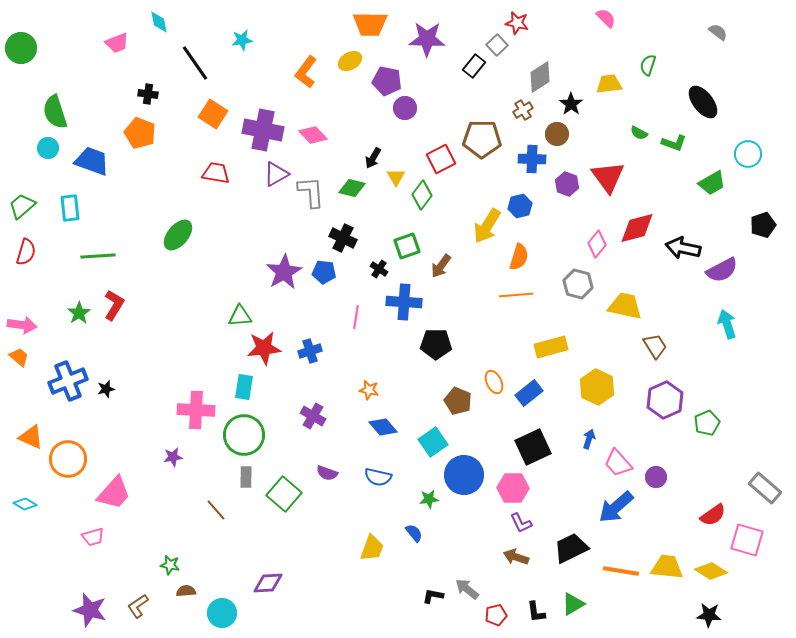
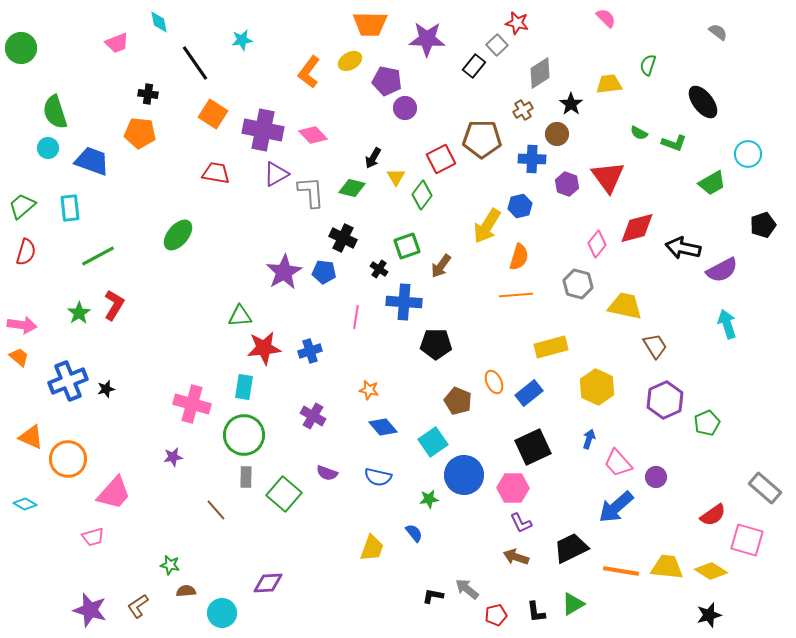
orange L-shape at (306, 72): moved 3 px right
gray diamond at (540, 77): moved 4 px up
orange pentagon at (140, 133): rotated 16 degrees counterclockwise
green line at (98, 256): rotated 24 degrees counterclockwise
pink cross at (196, 410): moved 4 px left, 6 px up; rotated 12 degrees clockwise
black star at (709, 615): rotated 20 degrees counterclockwise
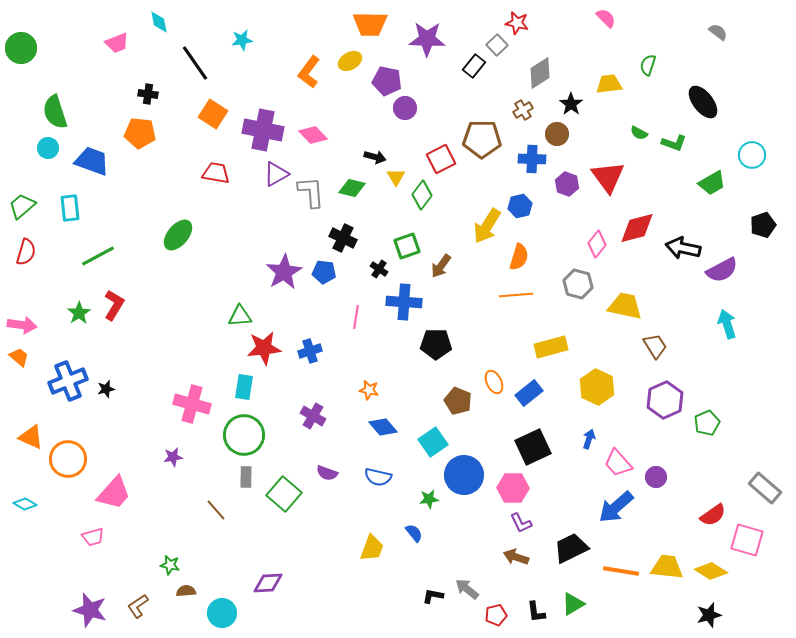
cyan circle at (748, 154): moved 4 px right, 1 px down
black arrow at (373, 158): moved 2 px right, 1 px up; rotated 105 degrees counterclockwise
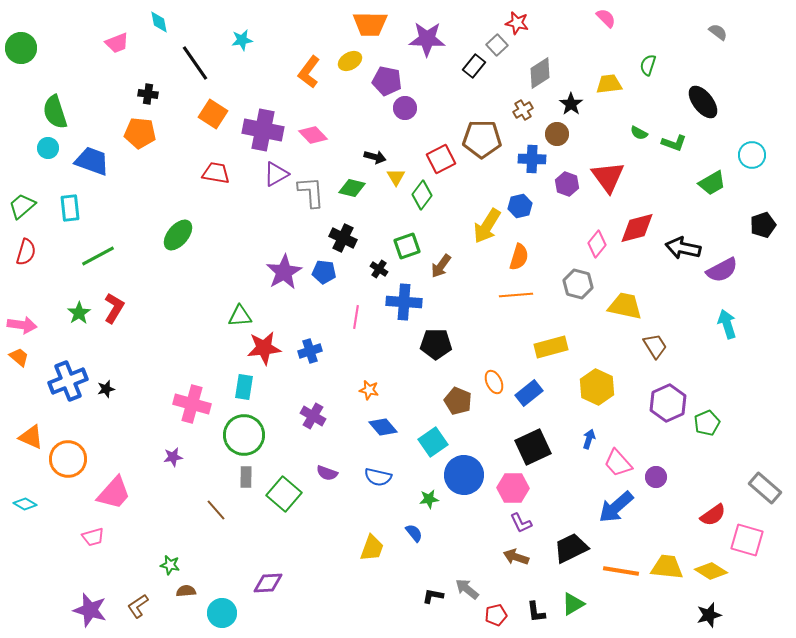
red L-shape at (114, 305): moved 3 px down
purple hexagon at (665, 400): moved 3 px right, 3 px down
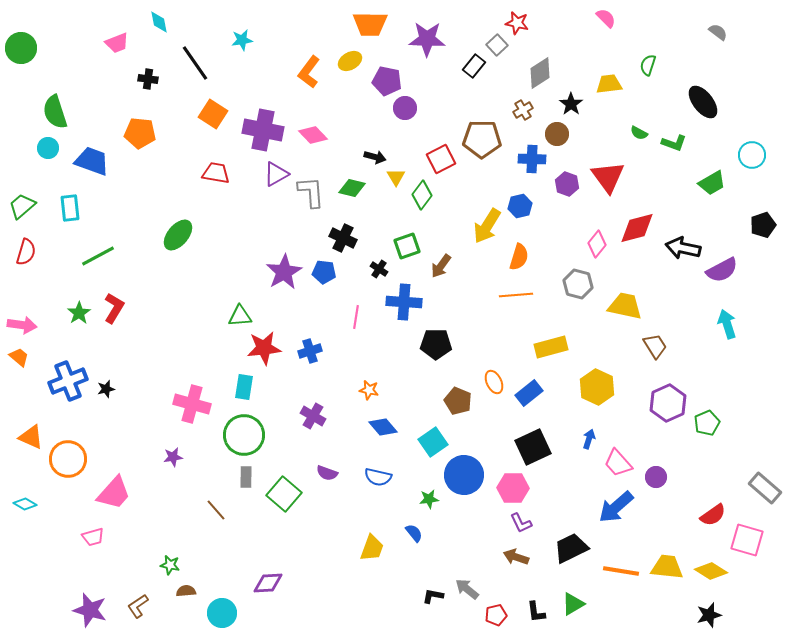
black cross at (148, 94): moved 15 px up
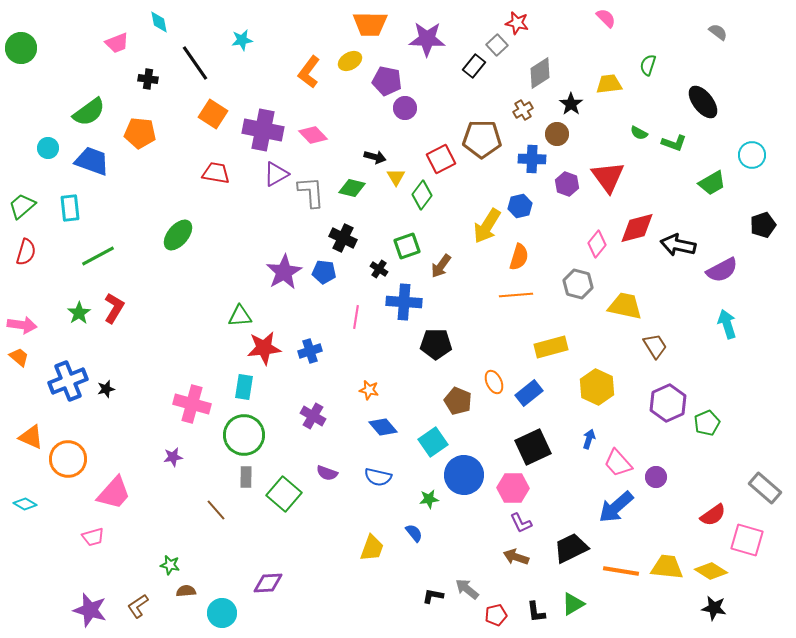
green semicircle at (55, 112): moved 34 px right; rotated 108 degrees counterclockwise
black arrow at (683, 248): moved 5 px left, 3 px up
black star at (709, 615): moved 5 px right, 7 px up; rotated 25 degrees clockwise
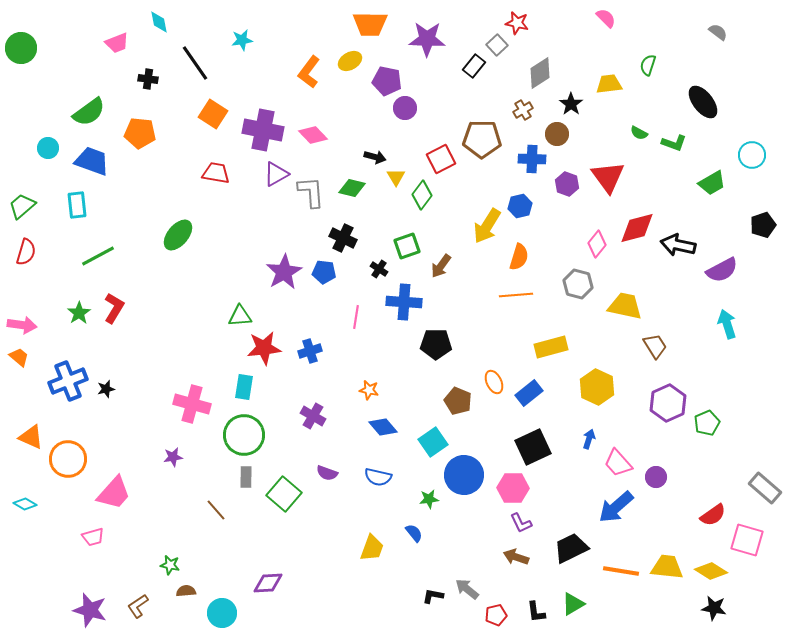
cyan rectangle at (70, 208): moved 7 px right, 3 px up
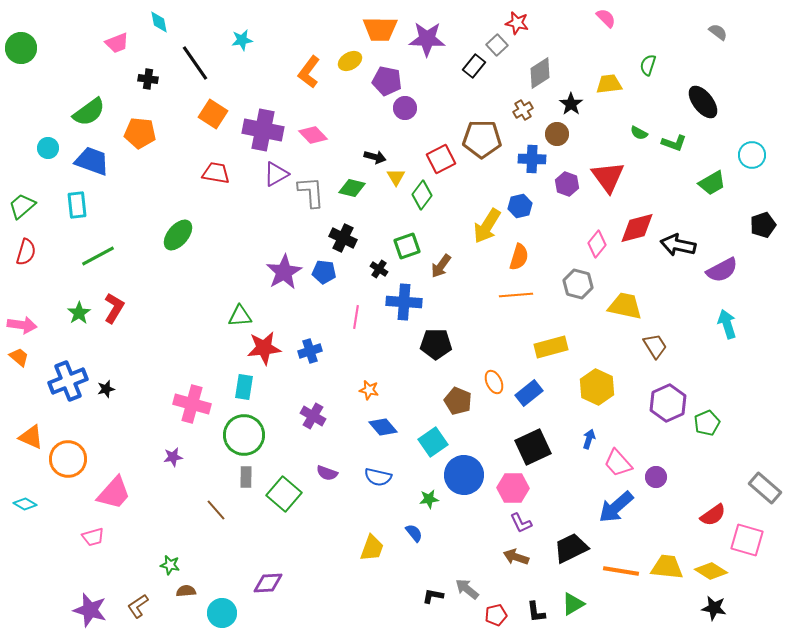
orange trapezoid at (370, 24): moved 10 px right, 5 px down
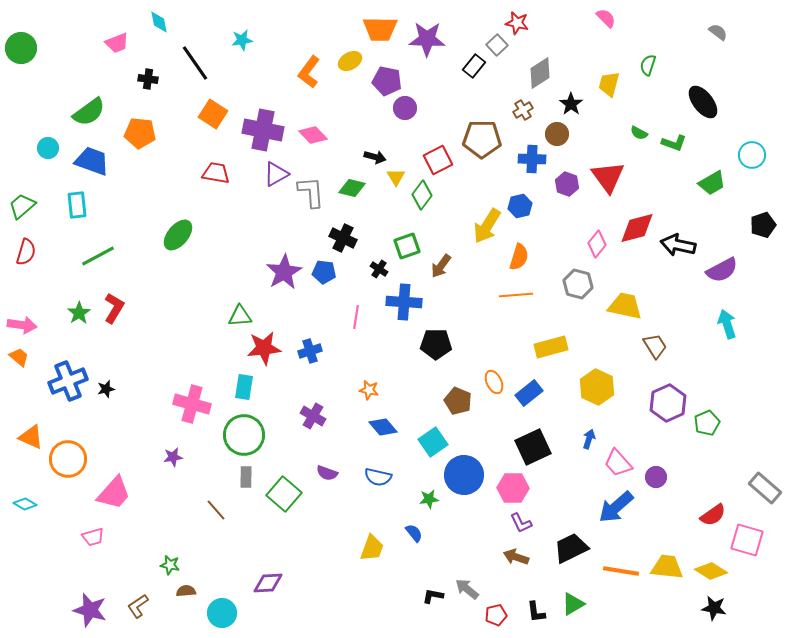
yellow trapezoid at (609, 84): rotated 68 degrees counterclockwise
red square at (441, 159): moved 3 px left, 1 px down
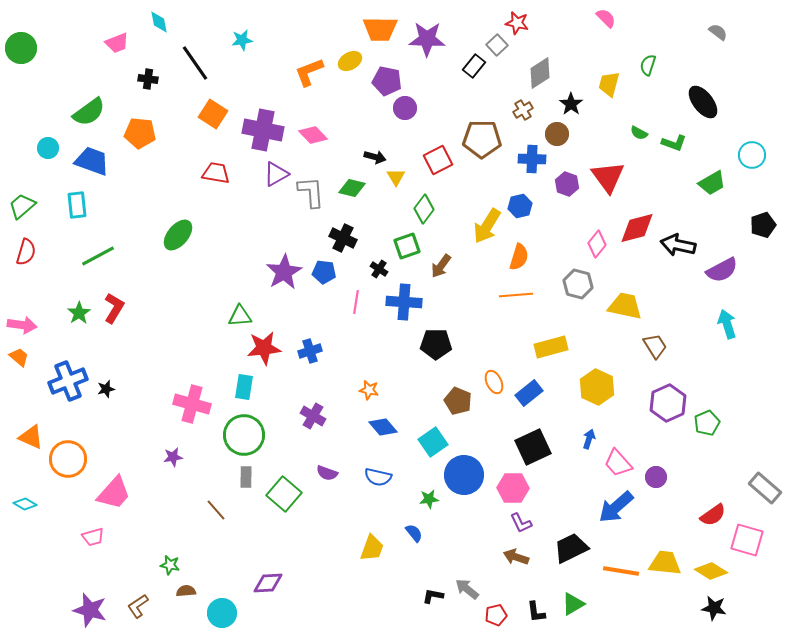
orange L-shape at (309, 72): rotated 32 degrees clockwise
green diamond at (422, 195): moved 2 px right, 14 px down
pink line at (356, 317): moved 15 px up
yellow trapezoid at (667, 567): moved 2 px left, 4 px up
